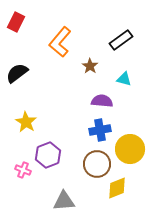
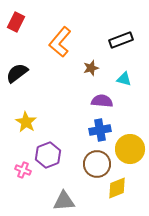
black rectangle: rotated 15 degrees clockwise
brown star: moved 1 px right, 2 px down; rotated 21 degrees clockwise
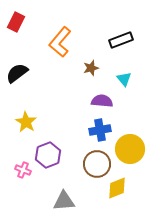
cyan triangle: rotated 35 degrees clockwise
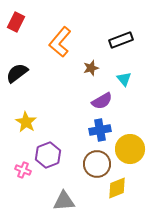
purple semicircle: rotated 145 degrees clockwise
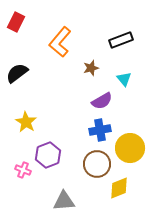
yellow circle: moved 1 px up
yellow diamond: moved 2 px right
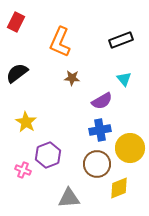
orange L-shape: rotated 16 degrees counterclockwise
brown star: moved 19 px left, 10 px down; rotated 21 degrees clockwise
gray triangle: moved 5 px right, 3 px up
